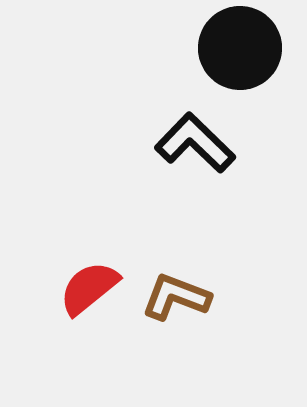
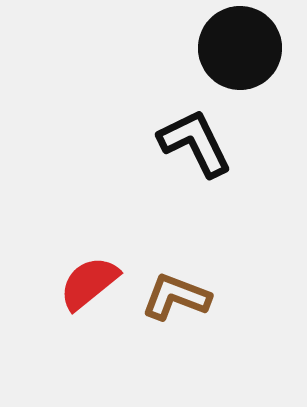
black L-shape: rotated 20 degrees clockwise
red semicircle: moved 5 px up
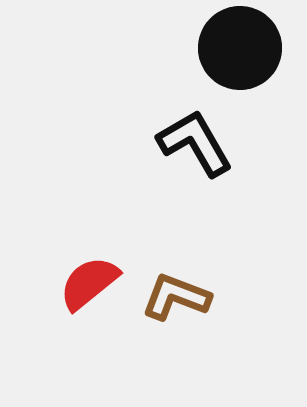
black L-shape: rotated 4 degrees counterclockwise
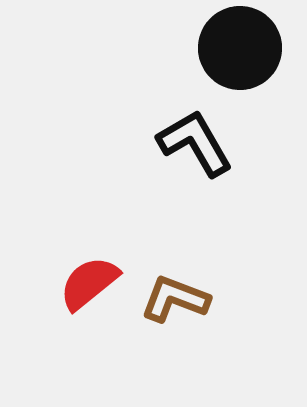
brown L-shape: moved 1 px left, 2 px down
